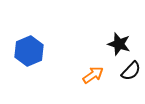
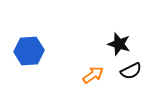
blue hexagon: rotated 20 degrees clockwise
black semicircle: rotated 20 degrees clockwise
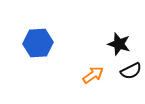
blue hexagon: moved 9 px right, 8 px up
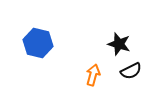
blue hexagon: rotated 16 degrees clockwise
orange arrow: rotated 40 degrees counterclockwise
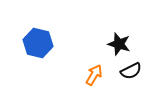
orange arrow: moved 1 px right; rotated 15 degrees clockwise
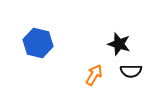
black semicircle: rotated 25 degrees clockwise
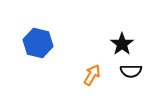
black star: moved 3 px right; rotated 20 degrees clockwise
orange arrow: moved 2 px left
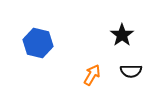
black star: moved 9 px up
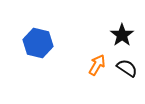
black semicircle: moved 4 px left, 3 px up; rotated 145 degrees counterclockwise
orange arrow: moved 5 px right, 10 px up
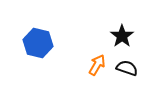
black star: moved 1 px down
black semicircle: rotated 15 degrees counterclockwise
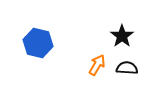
black semicircle: rotated 15 degrees counterclockwise
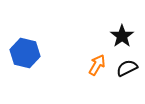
blue hexagon: moved 13 px left, 10 px down
black semicircle: rotated 30 degrees counterclockwise
